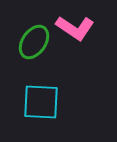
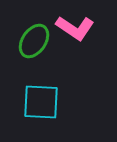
green ellipse: moved 1 px up
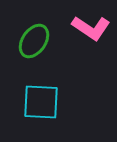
pink L-shape: moved 16 px right
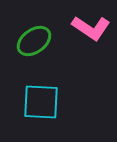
green ellipse: rotated 20 degrees clockwise
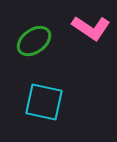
cyan square: moved 3 px right; rotated 9 degrees clockwise
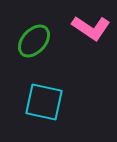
green ellipse: rotated 12 degrees counterclockwise
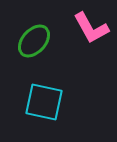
pink L-shape: rotated 27 degrees clockwise
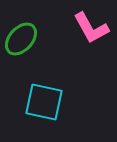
green ellipse: moved 13 px left, 2 px up
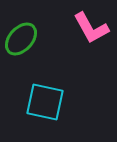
cyan square: moved 1 px right
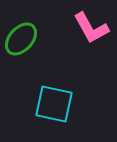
cyan square: moved 9 px right, 2 px down
